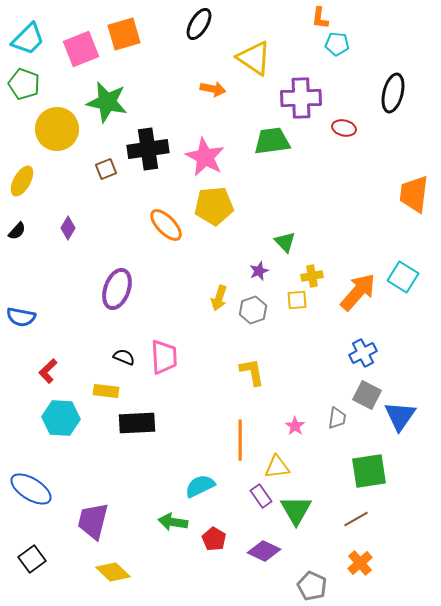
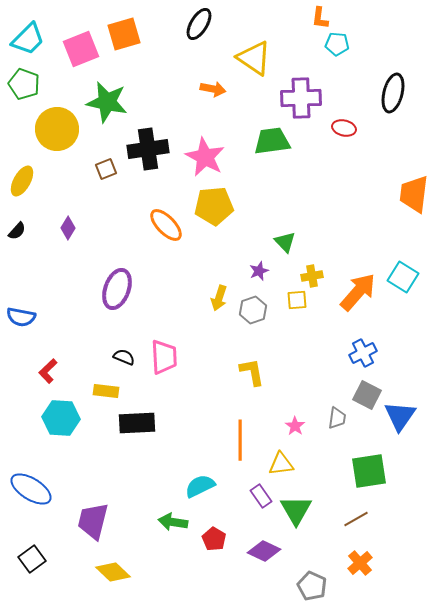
yellow triangle at (277, 467): moved 4 px right, 3 px up
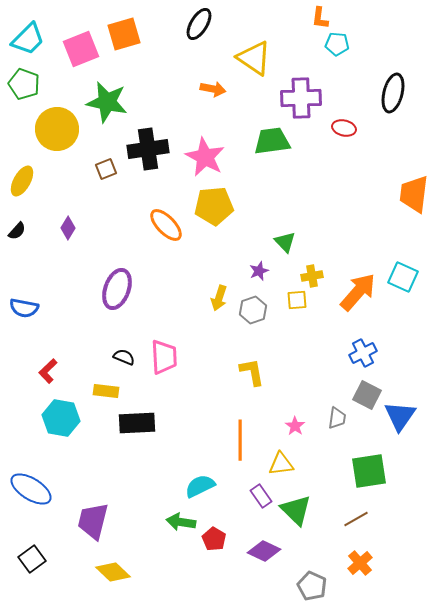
cyan square at (403, 277): rotated 8 degrees counterclockwise
blue semicircle at (21, 317): moved 3 px right, 9 px up
cyan hexagon at (61, 418): rotated 6 degrees clockwise
green triangle at (296, 510): rotated 16 degrees counterclockwise
green arrow at (173, 522): moved 8 px right
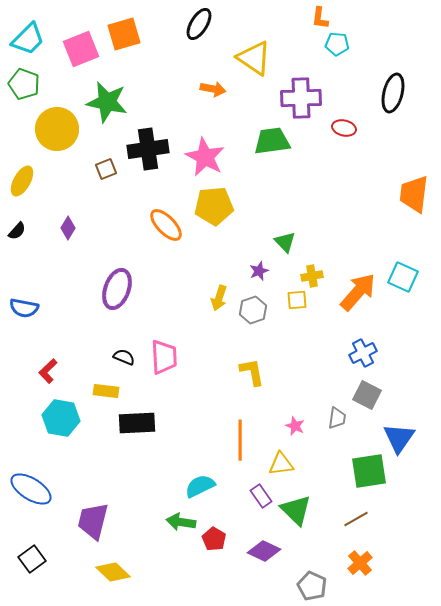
blue triangle at (400, 416): moved 1 px left, 22 px down
pink star at (295, 426): rotated 12 degrees counterclockwise
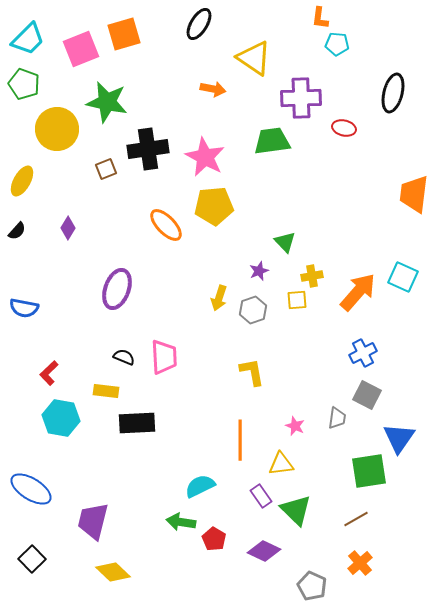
red L-shape at (48, 371): moved 1 px right, 2 px down
black square at (32, 559): rotated 8 degrees counterclockwise
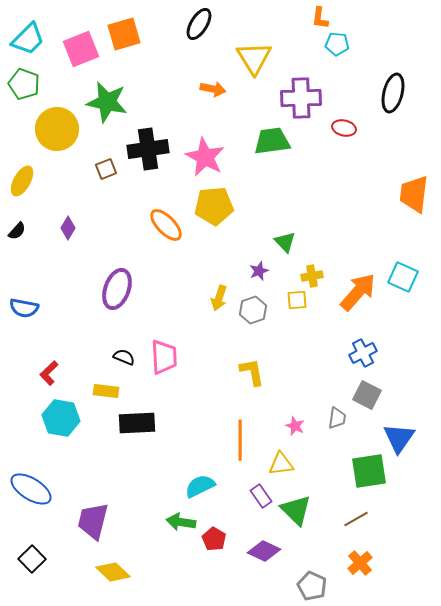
yellow triangle at (254, 58): rotated 24 degrees clockwise
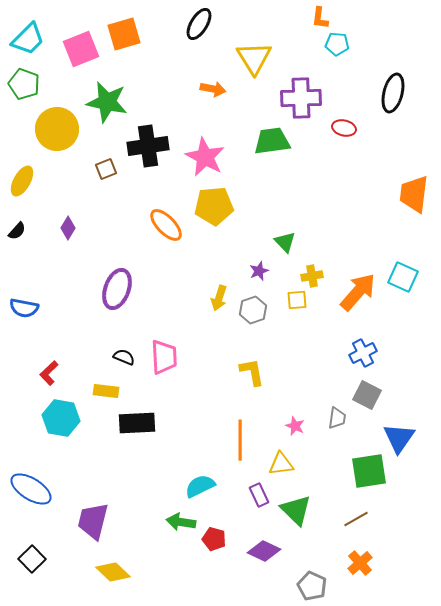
black cross at (148, 149): moved 3 px up
purple rectangle at (261, 496): moved 2 px left, 1 px up; rotated 10 degrees clockwise
red pentagon at (214, 539): rotated 15 degrees counterclockwise
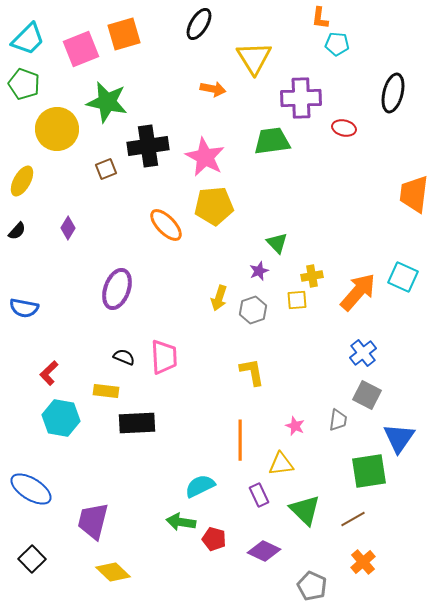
green triangle at (285, 242): moved 8 px left, 1 px down
blue cross at (363, 353): rotated 12 degrees counterclockwise
gray trapezoid at (337, 418): moved 1 px right, 2 px down
green triangle at (296, 510): moved 9 px right
brown line at (356, 519): moved 3 px left
orange cross at (360, 563): moved 3 px right, 1 px up
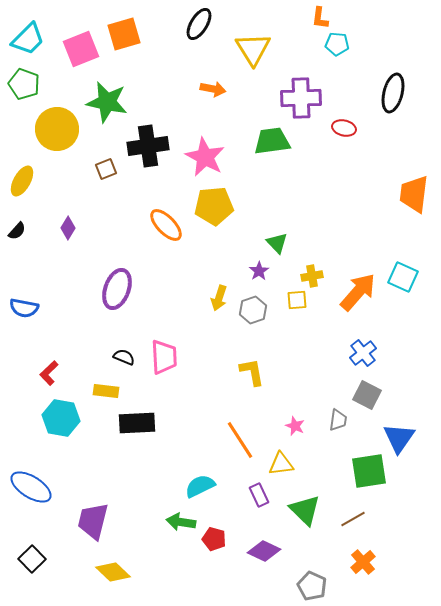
yellow triangle at (254, 58): moved 1 px left, 9 px up
purple star at (259, 271): rotated 12 degrees counterclockwise
orange line at (240, 440): rotated 33 degrees counterclockwise
blue ellipse at (31, 489): moved 2 px up
